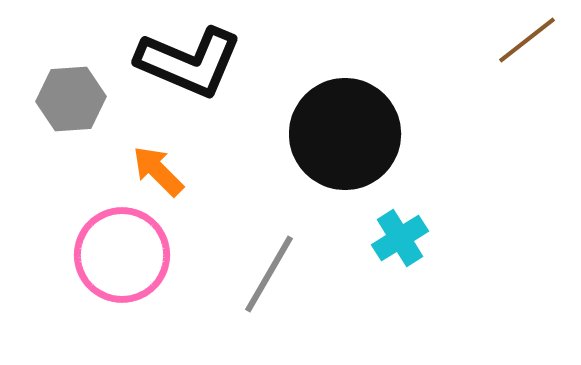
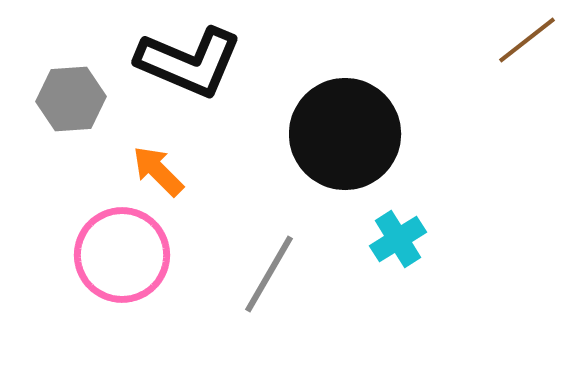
cyan cross: moved 2 px left, 1 px down
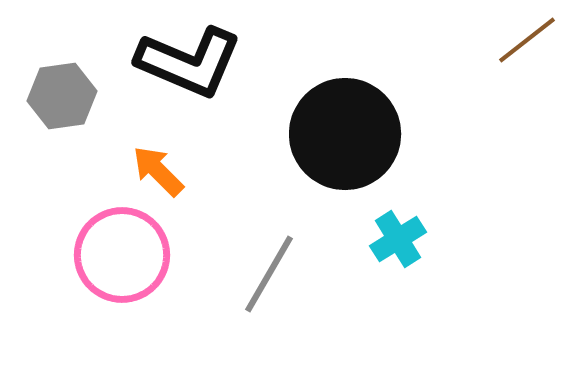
gray hexagon: moved 9 px left, 3 px up; rotated 4 degrees counterclockwise
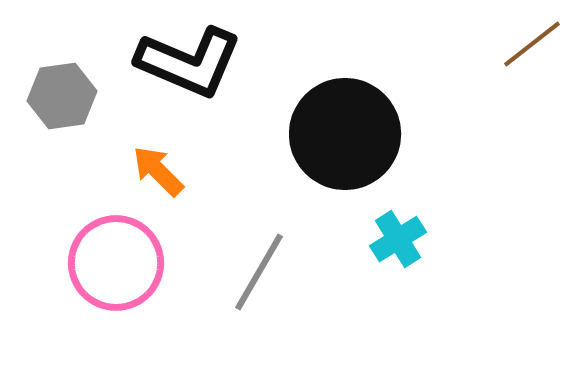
brown line: moved 5 px right, 4 px down
pink circle: moved 6 px left, 8 px down
gray line: moved 10 px left, 2 px up
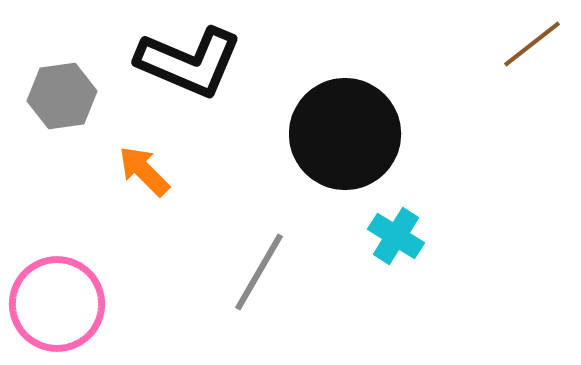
orange arrow: moved 14 px left
cyan cross: moved 2 px left, 3 px up; rotated 26 degrees counterclockwise
pink circle: moved 59 px left, 41 px down
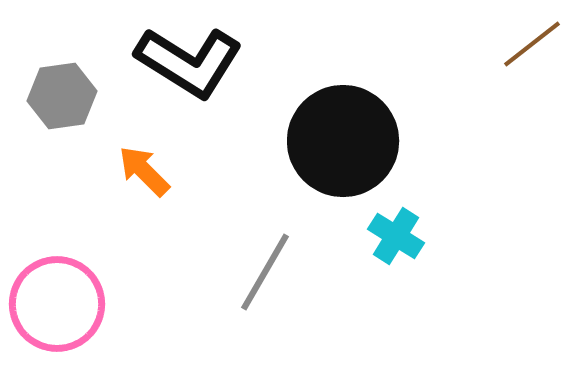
black L-shape: rotated 9 degrees clockwise
black circle: moved 2 px left, 7 px down
gray line: moved 6 px right
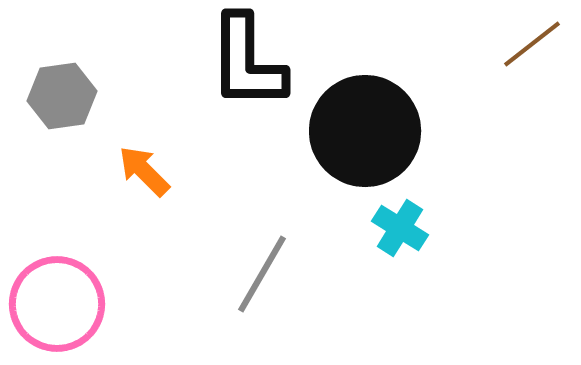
black L-shape: moved 58 px right; rotated 58 degrees clockwise
black circle: moved 22 px right, 10 px up
cyan cross: moved 4 px right, 8 px up
gray line: moved 3 px left, 2 px down
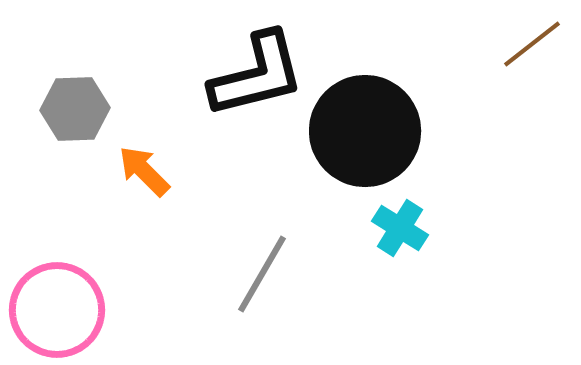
black L-shape: moved 10 px right, 13 px down; rotated 104 degrees counterclockwise
gray hexagon: moved 13 px right, 13 px down; rotated 6 degrees clockwise
pink circle: moved 6 px down
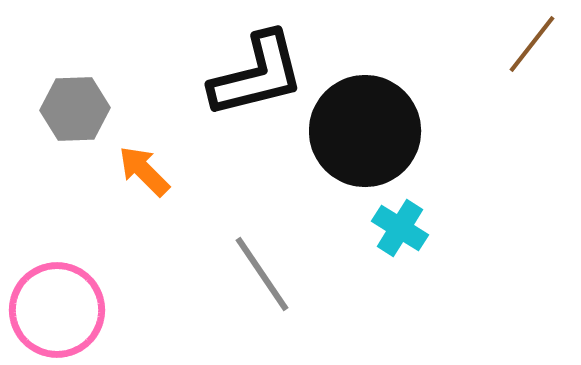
brown line: rotated 14 degrees counterclockwise
gray line: rotated 64 degrees counterclockwise
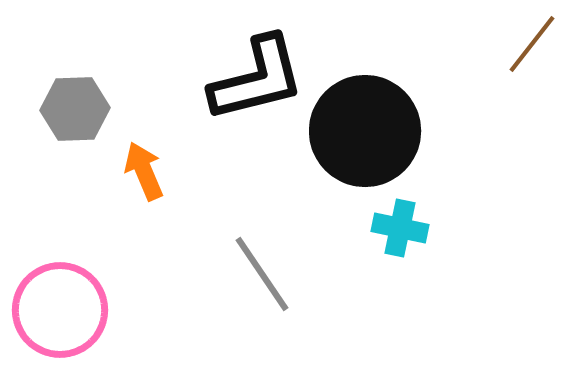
black L-shape: moved 4 px down
orange arrow: rotated 22 degrees clockwise
cyan cross: rotated 20 degrees counterclockwise
pink circle: moved 3 px right
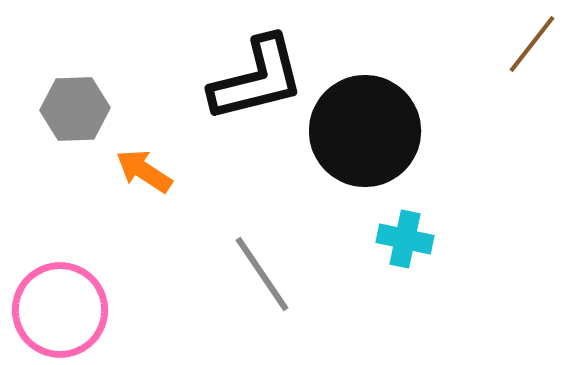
orange arrow: rotated 34 degrees counterclockwise
cyan cross: moved 5 px right, 11 px down
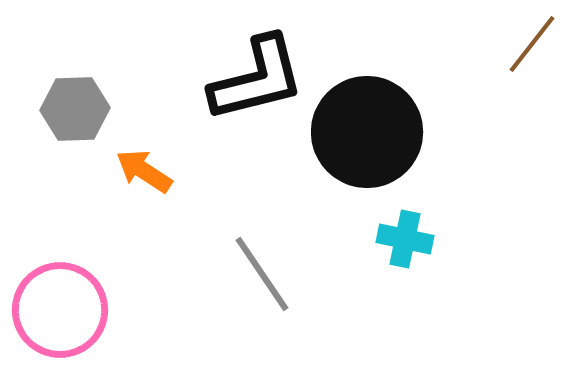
black circle: moved 2 px right, 1 px down
